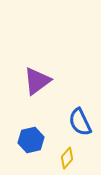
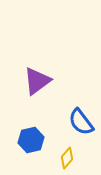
blue semicircle: moved 1 px right; rotated 12 degrees counterclockwise
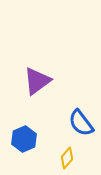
blue semicircle: moved 1 px down
blue hexagon: moved 7 px left, 1 px up; rotated 10 degrees counterclockwise
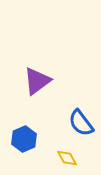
yellow diamond: rotated 70 degrees counterclockwise
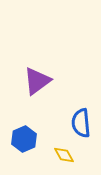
blue semicircle: rotated 32 degrees clockwise
yellow diamond: moved 3 px left, 3 px up
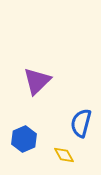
purple triangle: rotated 8 degrees counterclockwise
blue semicircle: rotated 20 degrees clockwise
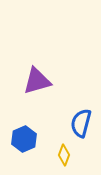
purple triangle: rotated 28 degrees clockwise
yellow diamond: rotated 50 degrees clockwise
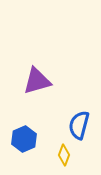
blue semicircle: moved 2 px left, 2 px down
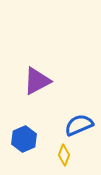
purple triangle: rotated 12 degrees counterclockwise
blue semicircle: rotated 52 degrees clockwise
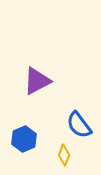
blue semicircle: rotated 104 degrees counterclockwise
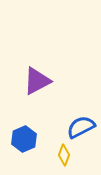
blue semicircle: moved 2 px right, 2 px down; rotated 100 degrees clockwise
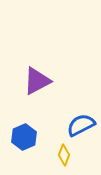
blue semicircle: moved 2 px up
blue hexagon: moved 2 px up
